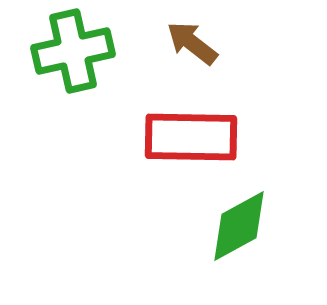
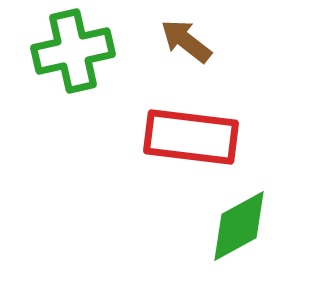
brown arrow: moved 6 px left, 2 px up
red rectangle: rotated 6 degrees clockwise
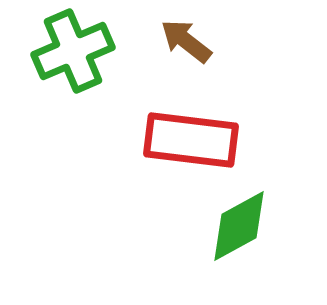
green cross: rotated 10 degrees counterclockwise
red rectangle: moved 3 px down
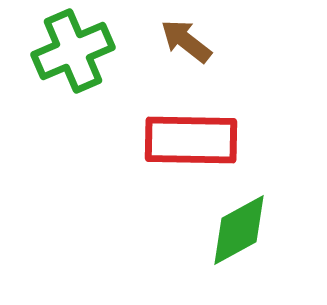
red rectangle: rotated 6 degrees counterclockwise
green diamond: moved 4 px down
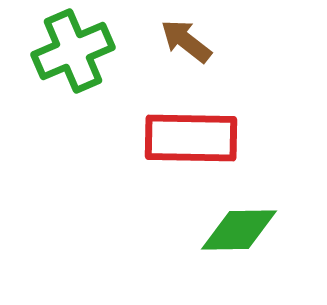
red rectangle: moved 2 px up
green diamond: rotated 28 degrees clockwise
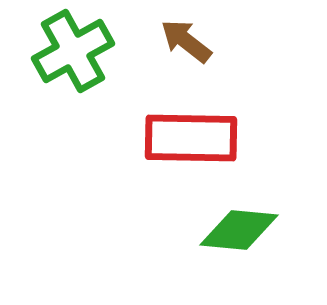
green cross: rotated 6 degrees counterclockwise
green diamond: rotated 6 degrees clockwise
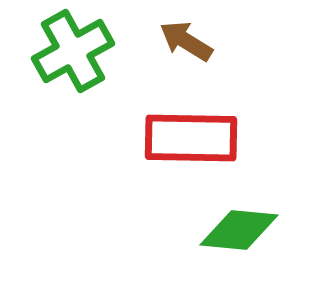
brown arrow: rotated 6 degrees counterclockwise
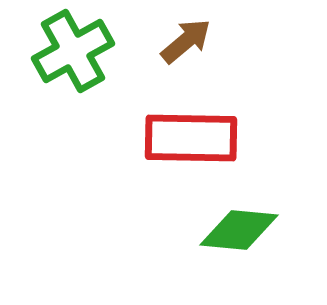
brown arrow: rotated 108 degrees clockwise
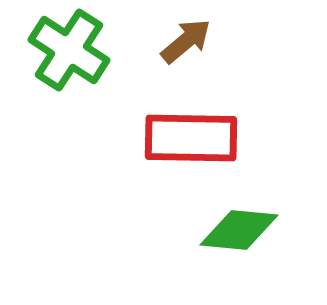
green cross: moved 4 px left, 1 px up; rotated 28 degrees counterclockwise
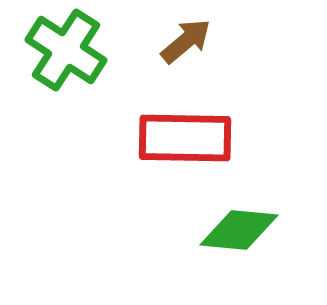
green cross: moved 3 px left
red rectangle: moved 6 px left
